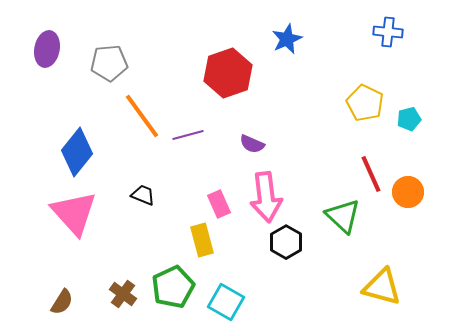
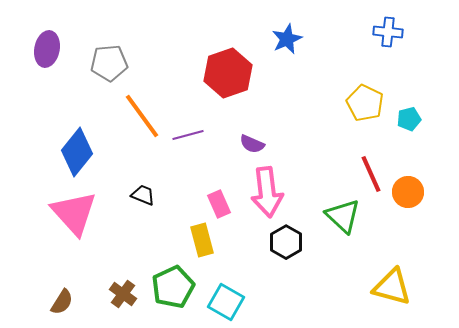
pink arrow: moved 1 px right, 5 px up
yellow triangle: moved 10 px right
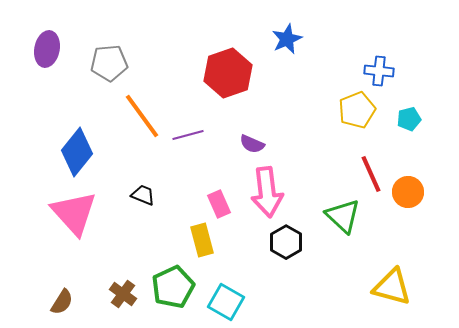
blue cross: moved 9 px left, 39 px down
yellow pentagon: moved 8 px left, 7 px down; rotated 24 degrees clockwise
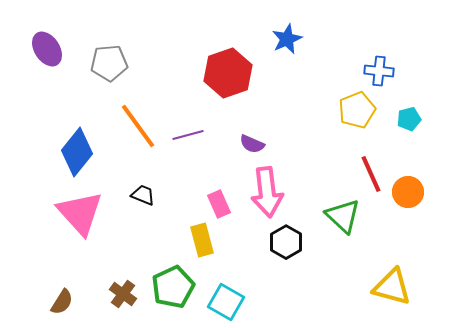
purple ellipse: rotated 44 degrees counterclockwise
orange line: moved 4 px left, 10 px down
pink triangle: moved 6 px right
